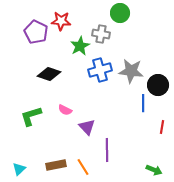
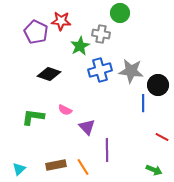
green L-shape: moved 2 px right, 1 px down; rotated 25 degrees clockwise
red line: moved 10 px down; rotated 72 degrees counterclockwise
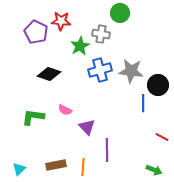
orange line: rotated 36 degrees clockwise
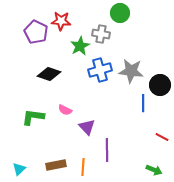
black circle: moved 2 px right
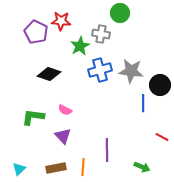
purple triangle: moved 24 px left, 9 px down
brown rectangle: moved 3 px down
green arrow: moved 12 px left, 3 px up
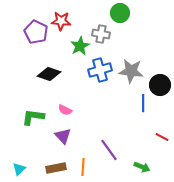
purple line: moved 2 px right; rotated 35 degrees counterclockwise
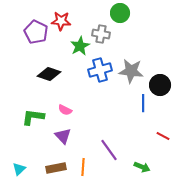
red line: moved 1 px right, 1 px up
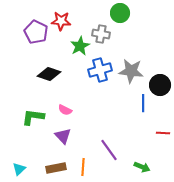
red line: moved 3 px up; rotated 24 degrees counterclockwise
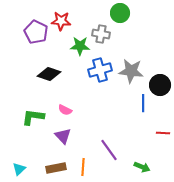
green star: rotated 30 degrees clockwise
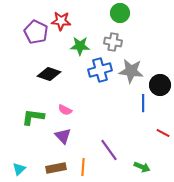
gray cross: moved 12 px right, 8 px down
red line: rotated 24 degrees clockwise
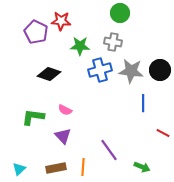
black circle: moved 15 px up
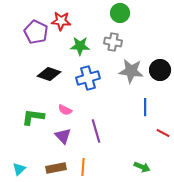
blue cross: moved 12 px left, 8 px down
blue line: moved 2 px right, 4 px down
purple line: moved 13 px left, 19 px up; rotated 20 degrees clockwise
